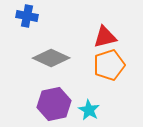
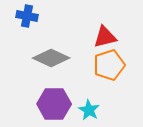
purple hexagon: rotated 12 degrees clockwise
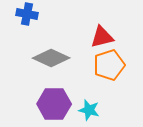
blue cross: moved 2 px up
red triangle: moved 3 px left
cyan star: rotated 15 degrees counterclockwise
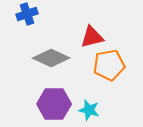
blue cross: rotated 30 degrees counterclockwise
red triangle: moved 10 px left
orange pentagon: rotated 8 degrees clockwise
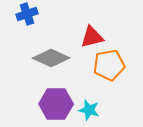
purple hexagon: moved 2 px right
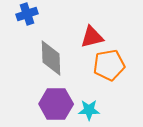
gray diamond: rotated 63 degrees clockwise
cyan star: rotated 15 degrees counterclockwise
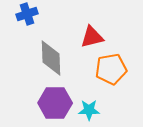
orange pentagon: moved 2 px right, 4 px down
purple hexagon: moved 1 px left, 1 px up
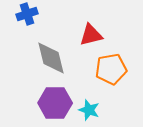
red triangle: moved 1 px left, 2 px up
gray diamond: rotated 12 degrees counterclockwise
cyan star: rotated 20 degrees clockwise
